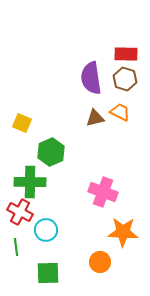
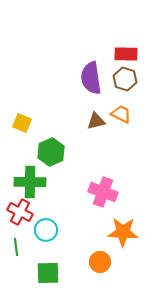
orange trapezoid: moved 1 px right, 2 px down
brown triangle: moved 1 px right, 3 px down
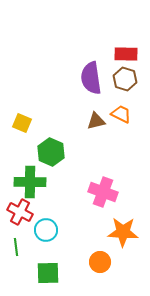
green hexagon: rotated 12 degrees counterclockwise
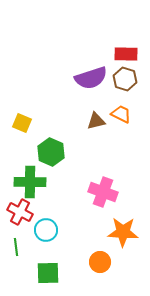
purple semicircle: rotated 100 degrees counterclockwise
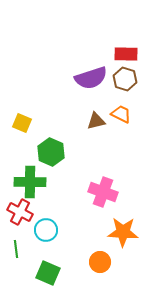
green line: moved 2 px down
green square: rotated 25 degrees clockwise
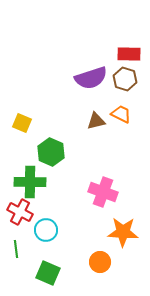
red rectangle: moved 3 px right
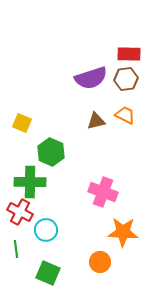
brown hexagon: moved 1 px right; rotated 25 degrees counterclockwise
orange trapezoid: moved 4 px right, 1 px down
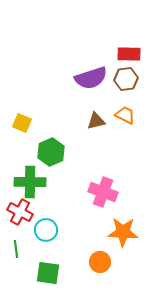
green hexagon: rotated 12 degrees clockwise
green square: rotated 15 degrees counterclockwise
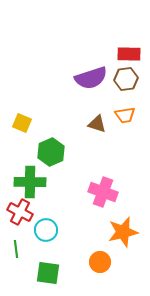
orange trapezoid: rotated 145 degrees clockwise
brown triangle: moved 1 px right, 3 px down; rotated 30 degrees clockwise
orange star: rotated 16 degrees counterclockwise
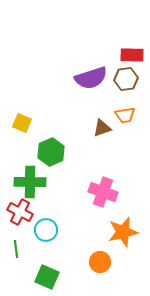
red rectangle: moved 3 px right, 1 px down
brown triangle: moved 5 px right, 4 px down; rotated 36 degrees counterclockwise
green square: moved 1 px left, 4 px down; rotated 15 degrees clockwise
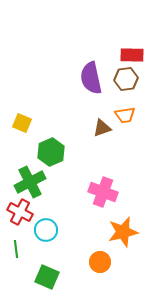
purple semicircle: rotated 96 degrees clockwise
green cross: rotated 28 degrees counterclockwise
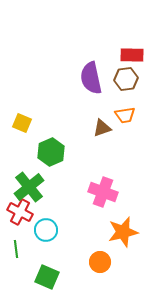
green cross: moved 1 px left, 5 px down; rotated 12 degrees counterclockwise
